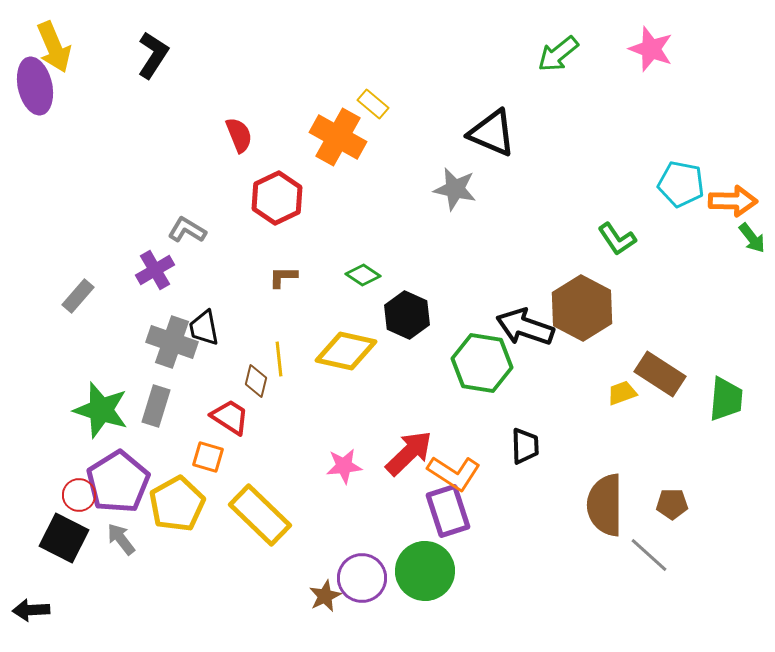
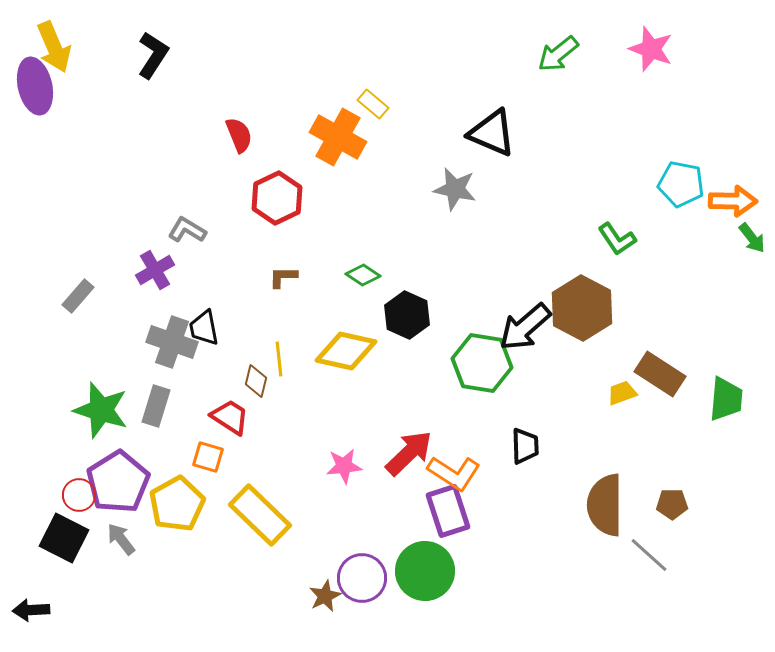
black arrow at (525, 327): rotated 60 degrees counterclockwise
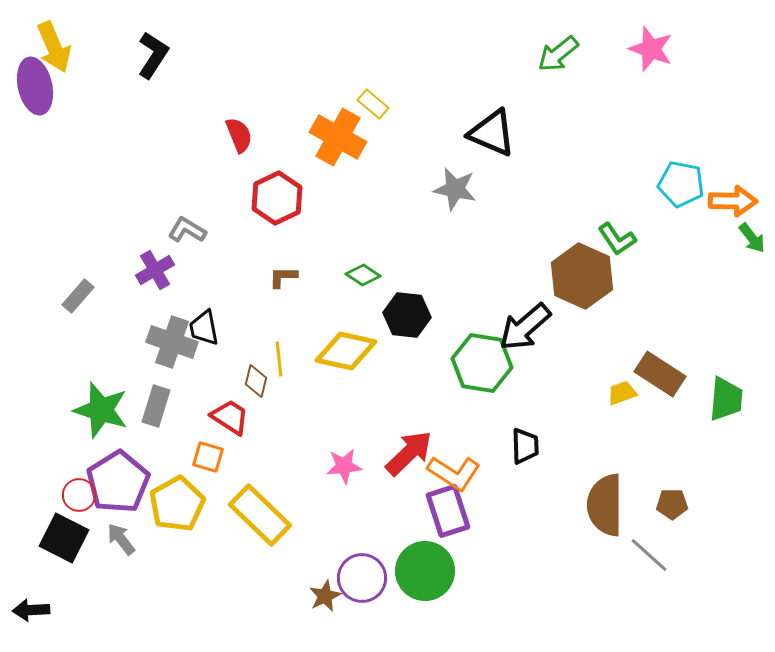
brown hexagon at (582, 308): moved 32 px up; rotated 4 degrees counterclockwise
black hexagon at (407, 315): rotated 18 degrees counterclockwise
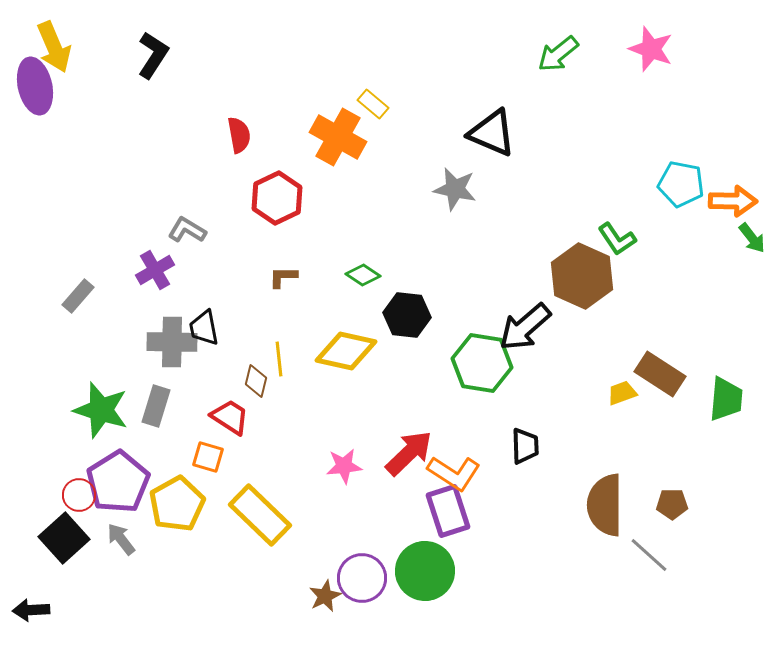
red semicircle at (239, 135): rotated 12 degrees clockwise
gray cross at (172, 342): rotated 18 degrees counterclockwise
black square at (64, 538): rotated 21 degrees clockwise
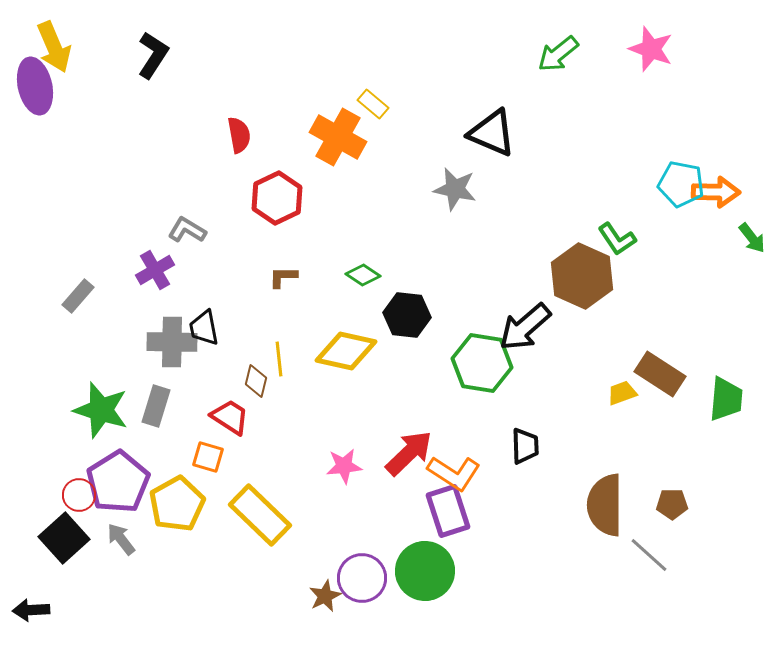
orange arrow at (733, 201): moved 17 px left, 9 px up
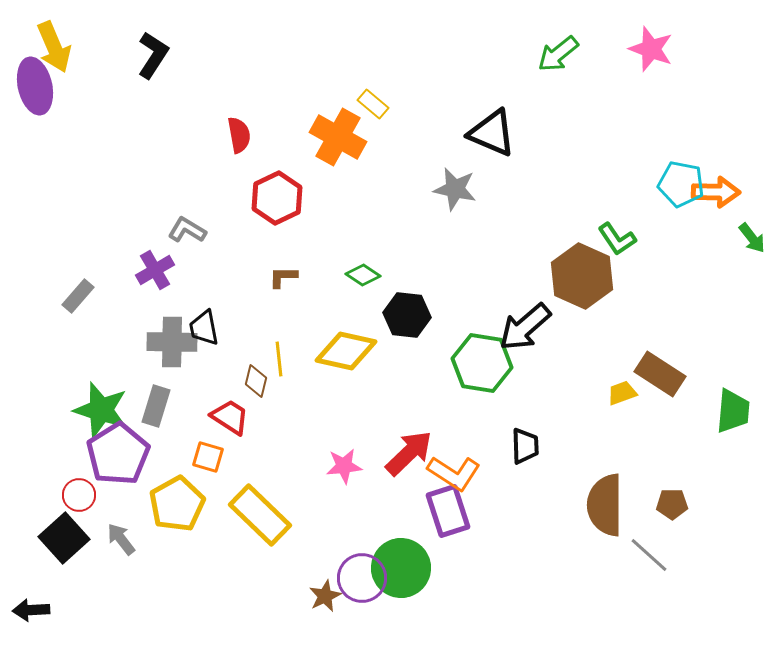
green trapezoid at (726, 399): moved 7 px right, 12 px down
purple pentagon at (118, 482): moved 28 px up
green circle at (425, 571): moved 24 px left, 3 px up
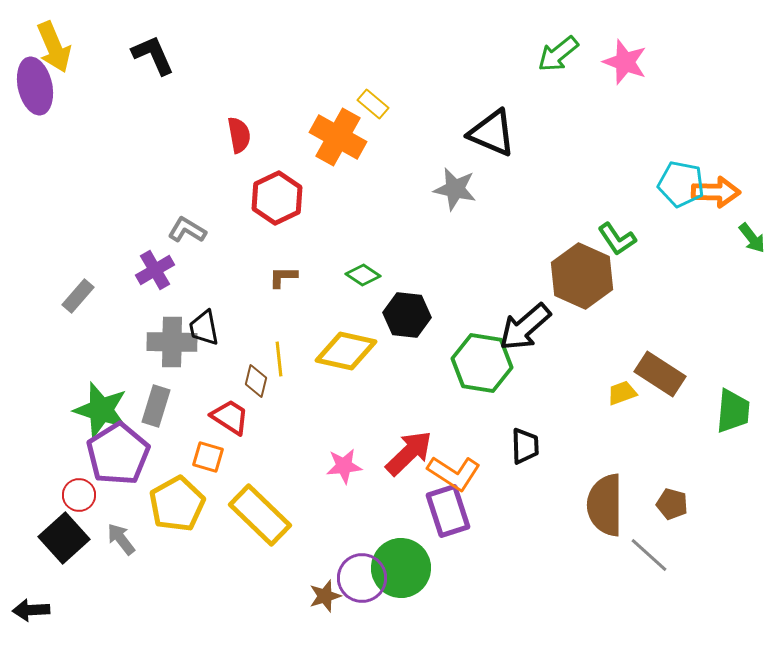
pink star at (651, 49): moved 26 px left, 13 px down
black L-shape at (153, 55): rotated 57 degrees counterclockwise
brown pentagon at (672, 504): rotated 16 degrees clockwise
brown star at (325, 596): rotated 8 degrees clockwise
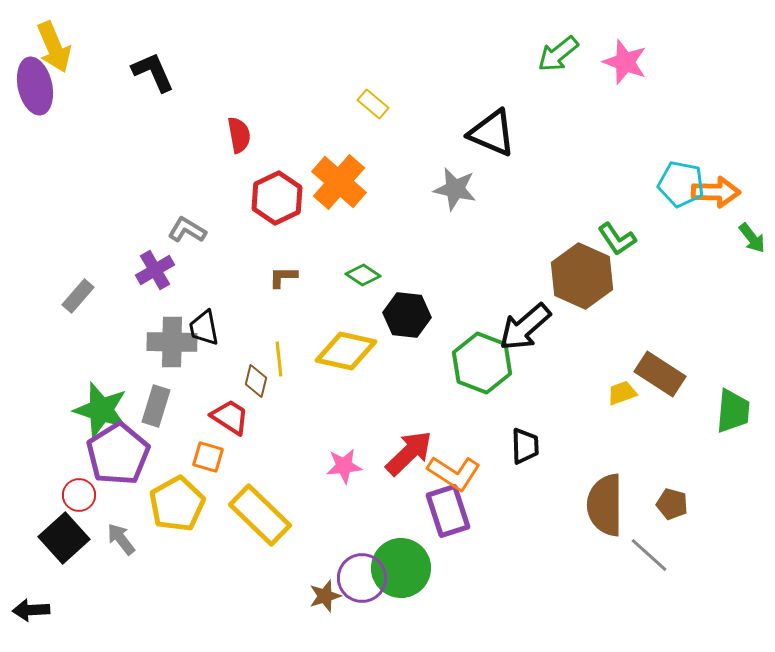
black L-shape at (153, 55): moved 17 px down
orange cross at (338, 137): moved 1 px right, 45 px down; rotated 12 degrees clockwise
green hexagon at (482, 363): rotated 12 degrees clockwise
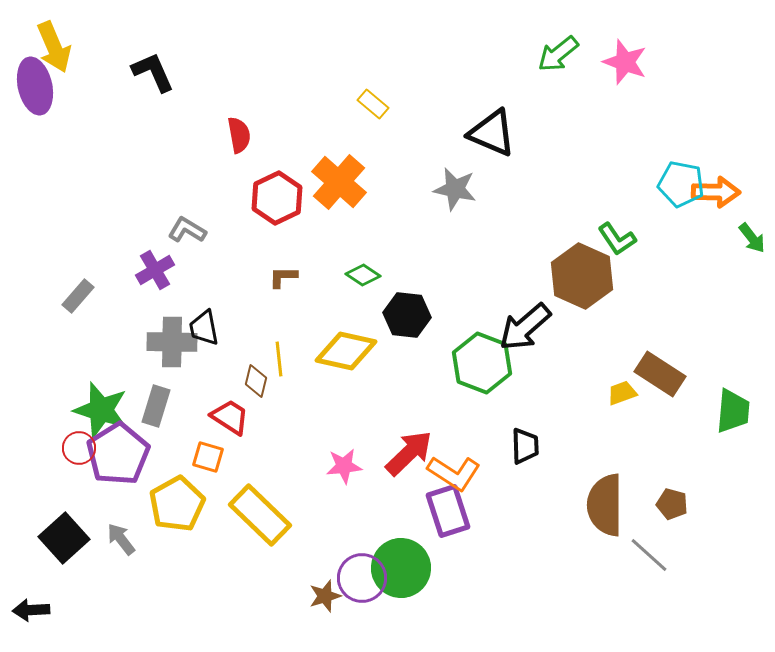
red circle at (79, 495): moved 47 px up
